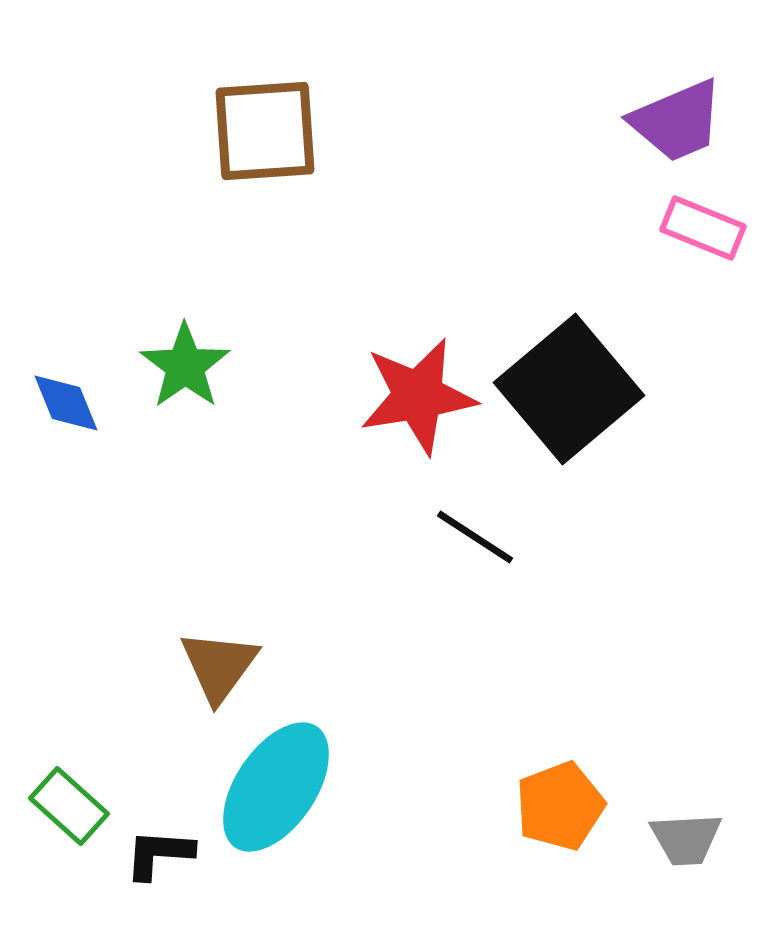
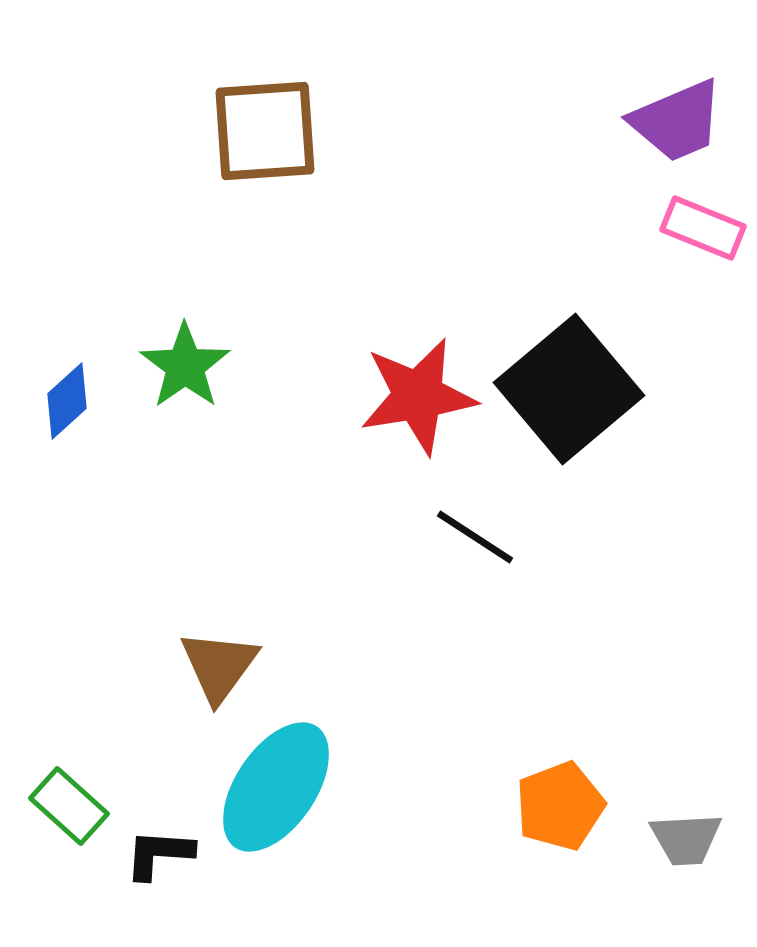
blue diamond: moved 1 px right, 2 px up; rotated 70 degrees clockwise
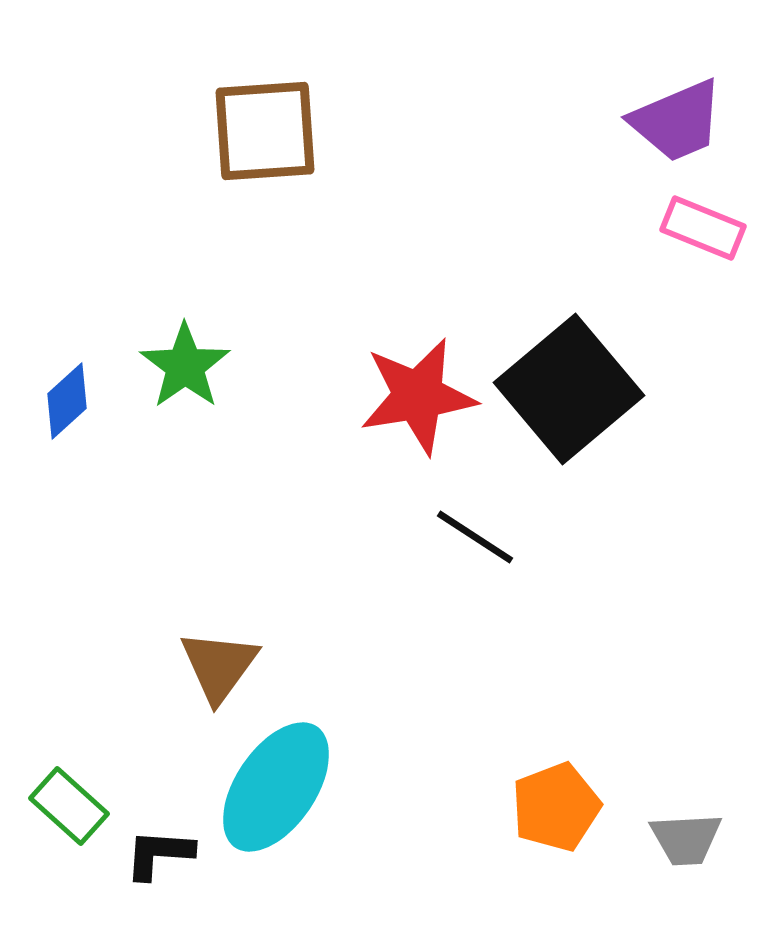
orange pentagon: moved 4 px left, 1 px down
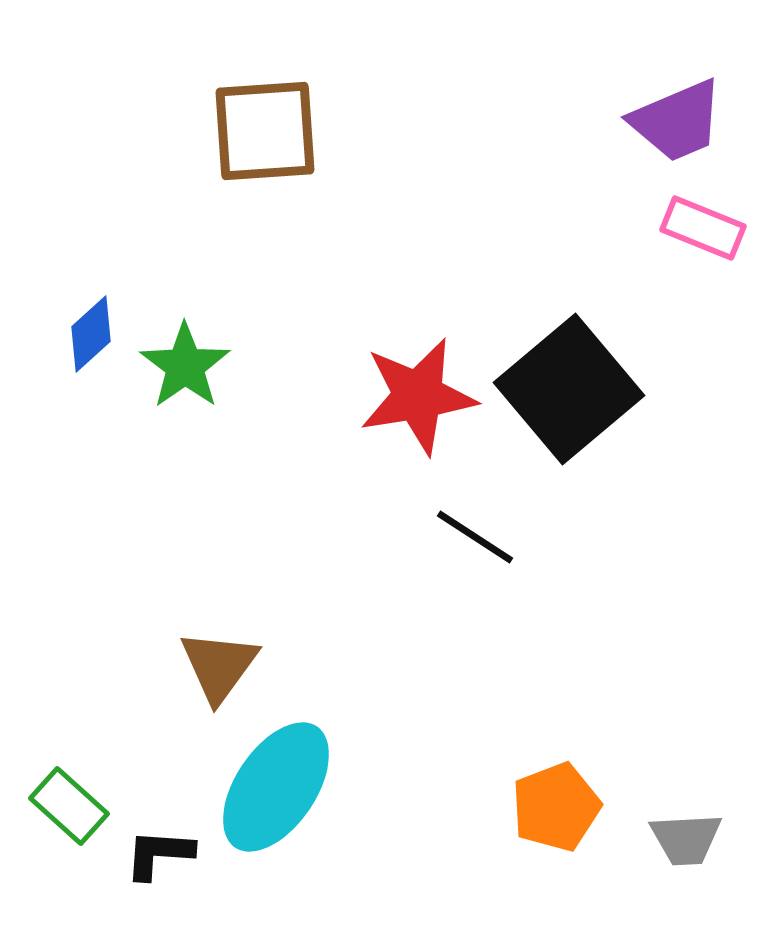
blue diamond: moved 24 px right, 67 px up
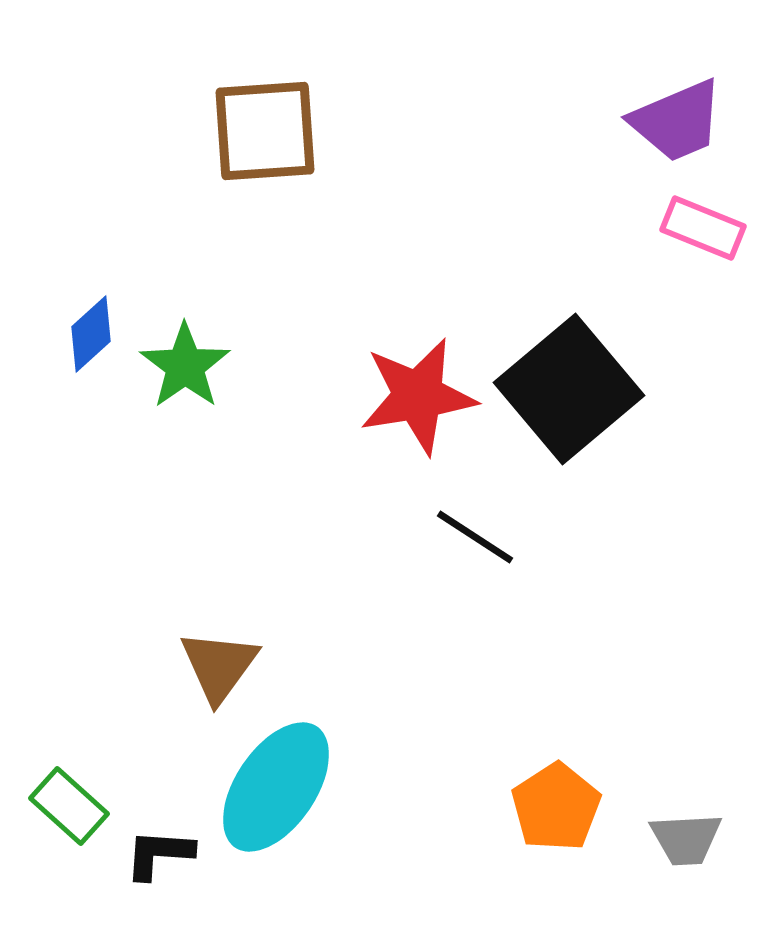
orange pentagon: rotated 12 degrees counterclockwise
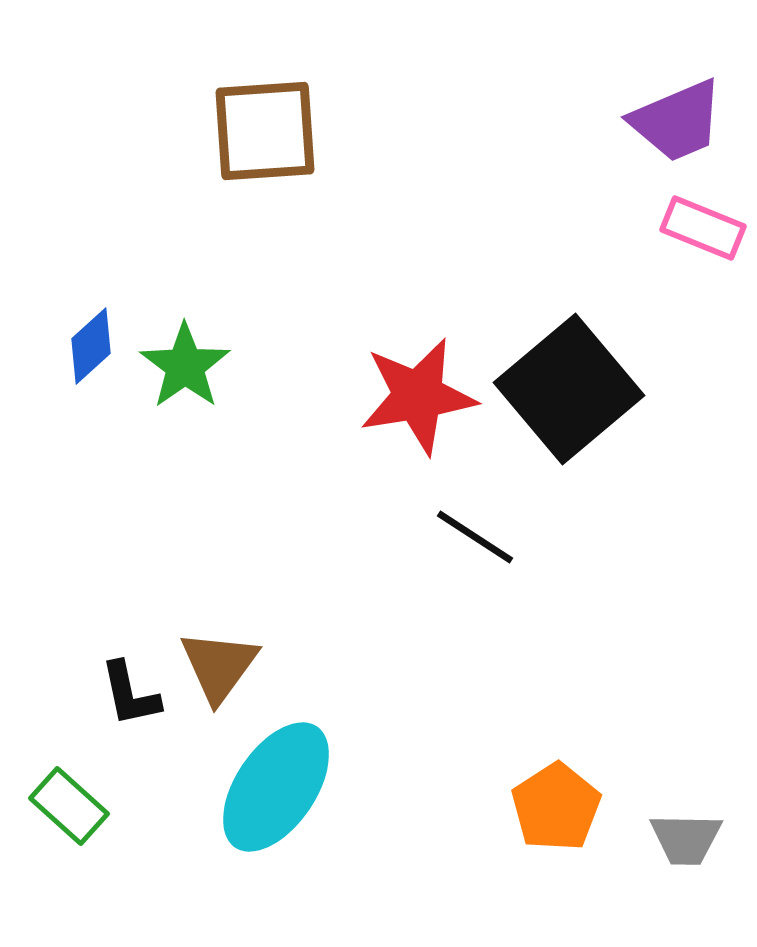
blue diamond: moved 12 px down
gray trapezoid: rotated 4 degrees clockwise
black L-shape: moved 29 px left, 160 px up; rotated 106 degrees counterclockwise
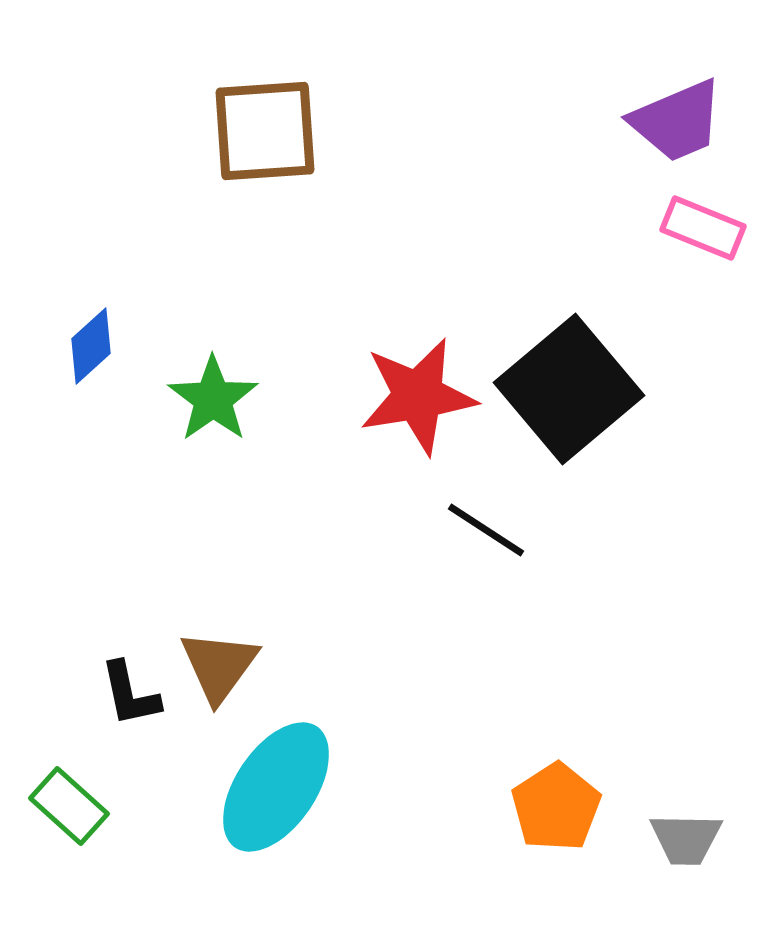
green star: moved 28 px right, 33 px down
black line: moved 11 px right, 7 px up
